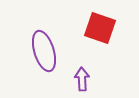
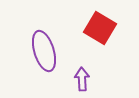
red square: rotated 12 degrees clockwise
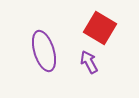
purple arrow: moved 7 px right, 17 px up; rotated 25 degrees counterclockwise
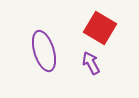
purple arrow: moved 2 px right, 1 px down
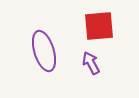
red square: moved 1 px left, 2 px up; rotated 36 degrees counterclockwise
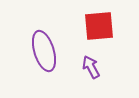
purple arrow: moved 4 px down
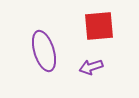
purple arrow: rotated 80 degrees counterclockwise
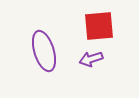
purple arrow: moved 8 px up
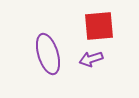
purple ellipse: moved 4 px right, 3 px down
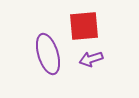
red square: moved 15 px left
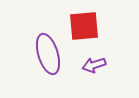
purple arrow: moved 3 px right, 6 px down
